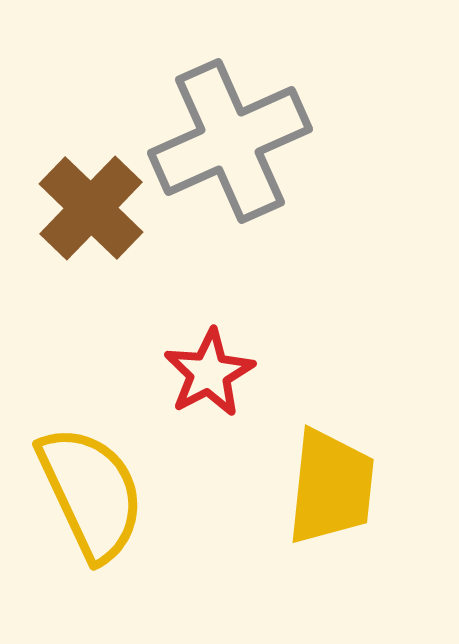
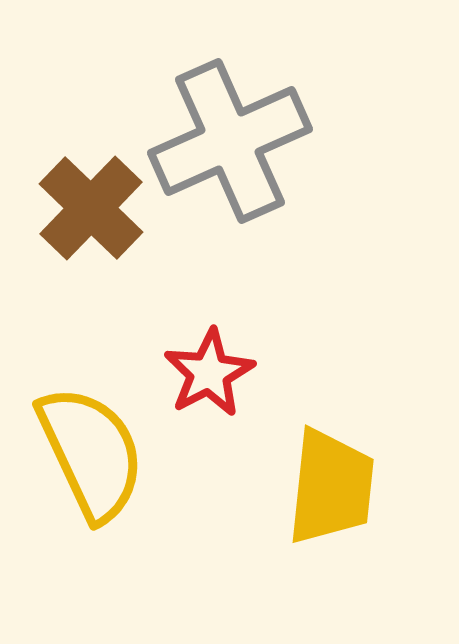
yellow semicircle: moved 40 px up
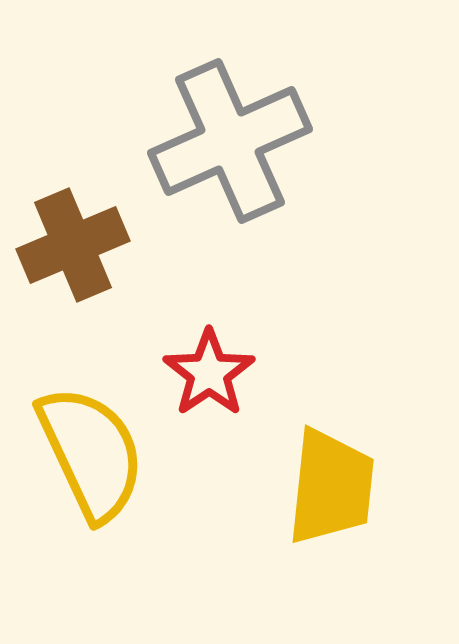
brown cross: moved 18 px left, 37 px down; rotated 23 degrees clockwise
red star: rotated 6 degrees counterclockwise
